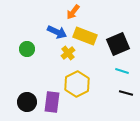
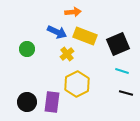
orange arrow: rotated 133 degrees counterclockwise
yellow cross: moved 1 px left, 1 px down
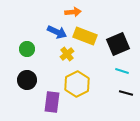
black circle: moved 22 px up
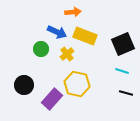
black square: moved 5 px right
green circle: moved 14 px right
black circle: moved 3 px left, 5 px down
yellow hexagon: rotated 20 degrees counterclockwise
purple rectangle: moved 3 px up; rotated 35 degrees clockwise
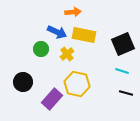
yellow rectangle: moved 1 px left, 1 px up; rotated 10 degrees counterclockwise
black circle: moved 1 px left, 3 px up
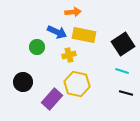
black square: rotated 10 degrees counterclockwise
green circle: moved 4 px left, 2 px up
yellow cross: moved 2 px right, 1 px down; rotated 24 degrees clockwise
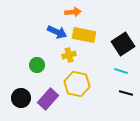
green circle: moved 18 px down
cyan line: moved 1 px left
black circle: moved 2 px left, 16 px down
purple rectangle: moved 4 px left
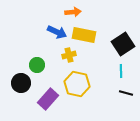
cyan line: rotated 72 degrees clockwise
black circle: moved 15 px up
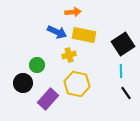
black circle: moved 2 px right
black line: rotated 40 degrees clockwise
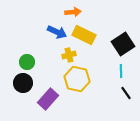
yellow rectangle: rotated 15 degrees clockwise
green circle: moved 10 px left, 3 px up
yellow hexagon: moved 5 px up
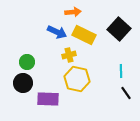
black square: moved 4 px left, 15 px up; rotated 15 degrees counterclockwise
purple rectangle: rotated 50 degrees clockwise
